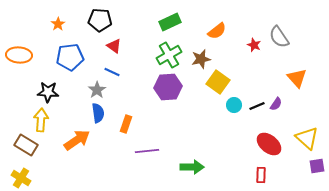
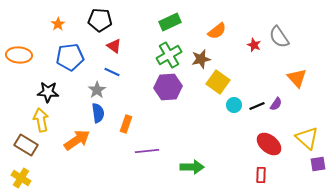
yellow arrow: rotated 15 degrees counterclockwise
purple square: moved 1 px right, 2 px up
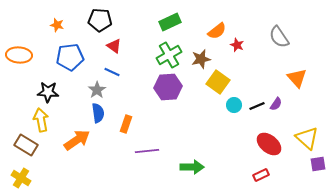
orange star: moved 1 px left, 1 px down; rotated 24 degrees counterclockwise
red star: moved 17 px left
red rectangle: rotated 63 degrees clockwise
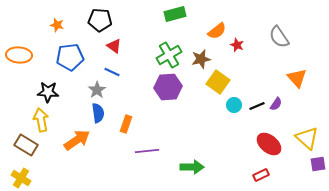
green rectangle: moved 5 px right, 8 px up; rotated 10 degrees clockwise
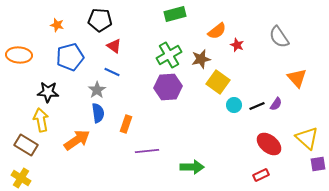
blue pentagon: rotated 8 degrees counterclockwise
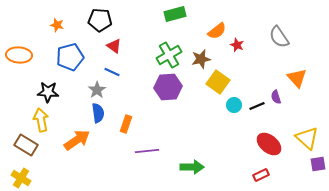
purple semicircle: moved 7 px up; rotated 128 degrees clockwise
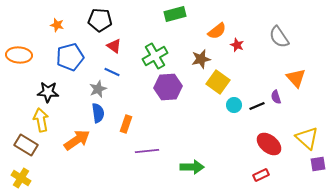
green cross: moved 14 px left, 1 px down
orange triangle: moved 1 px left
gray star: moved 1 px right, 1 px up; rotated 12 degrees clockwise
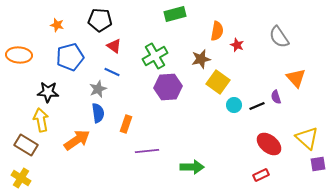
orange semicircle: rotated 42 degrees counterclockwise
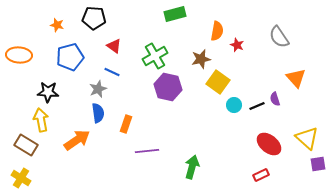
black pentagon: moved 6 px left, 2 px up
purple hexagon: rotated 16 degrees clockwise
purple semicircle: moved 1 px left, 2 px down
green arrow: rotated 75 degrees counterclockwise
